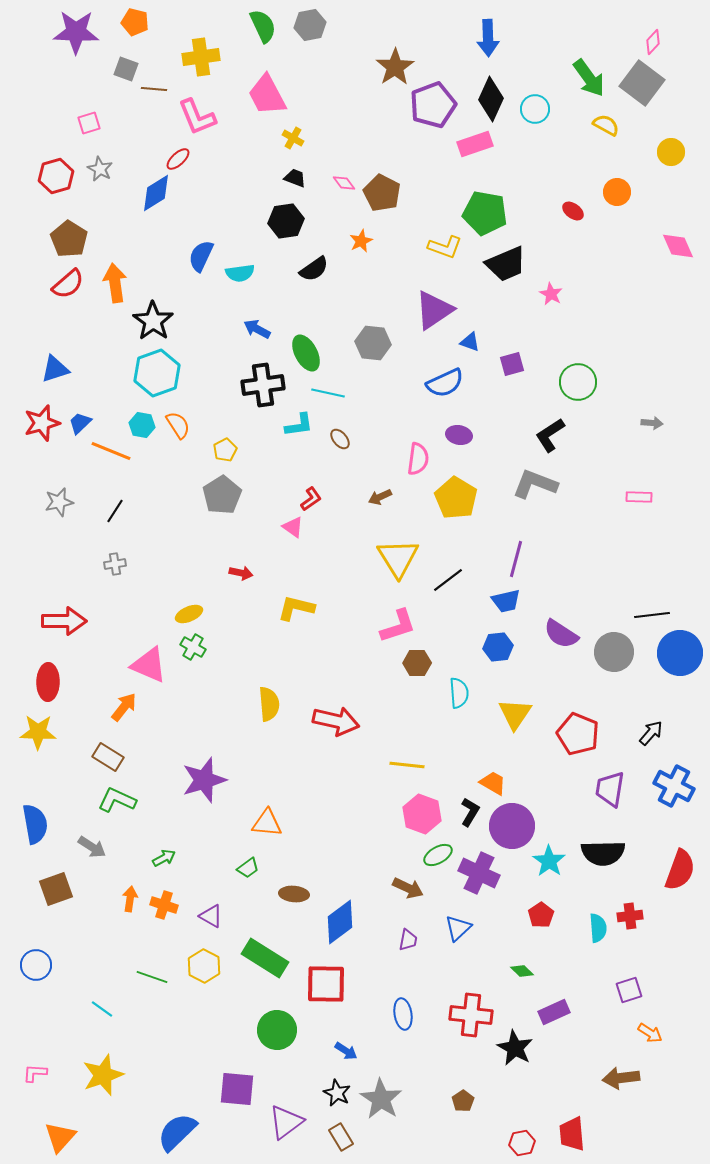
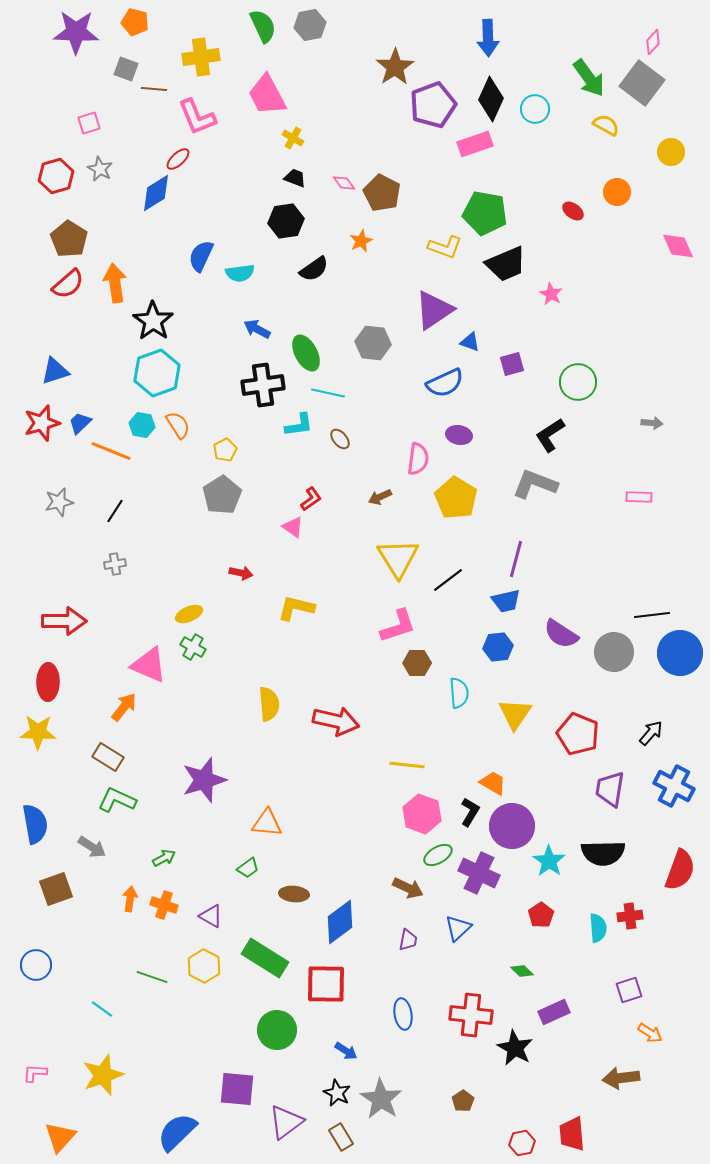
blue triangle at (55, 369): moved 2 px down
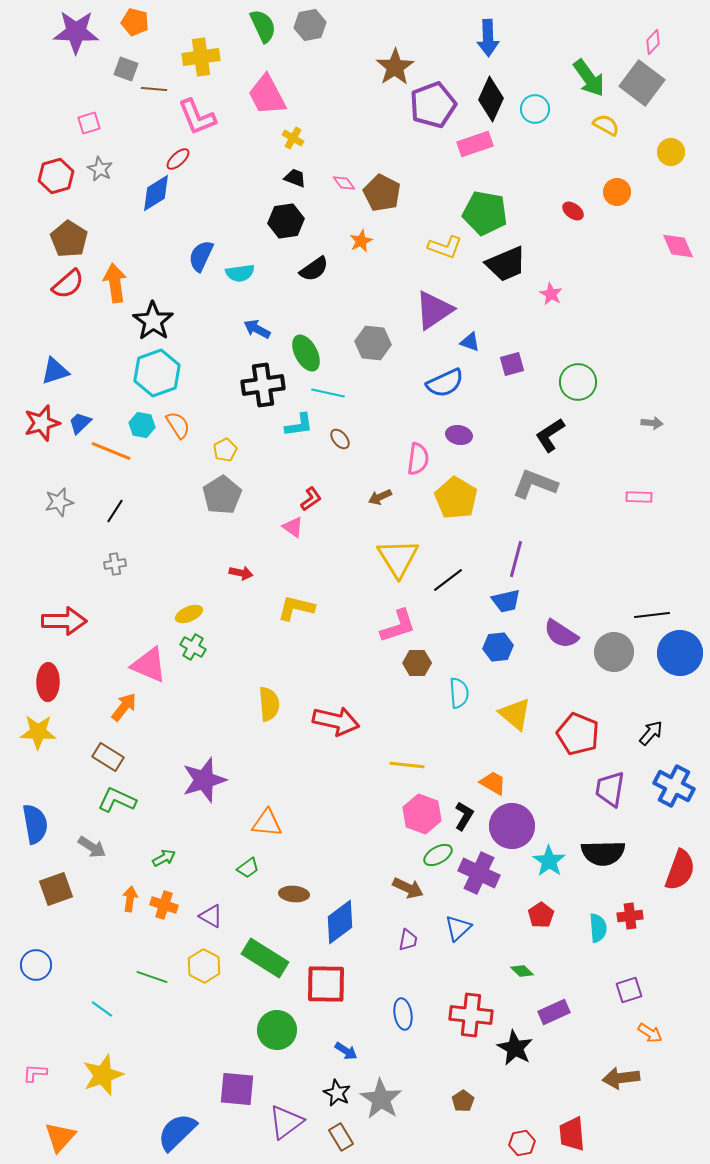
yellow triangle at (515, 714): rotated 24 degrees counterclockwise
black L-shape at (470, 812): moved 6 px left, 4 px down
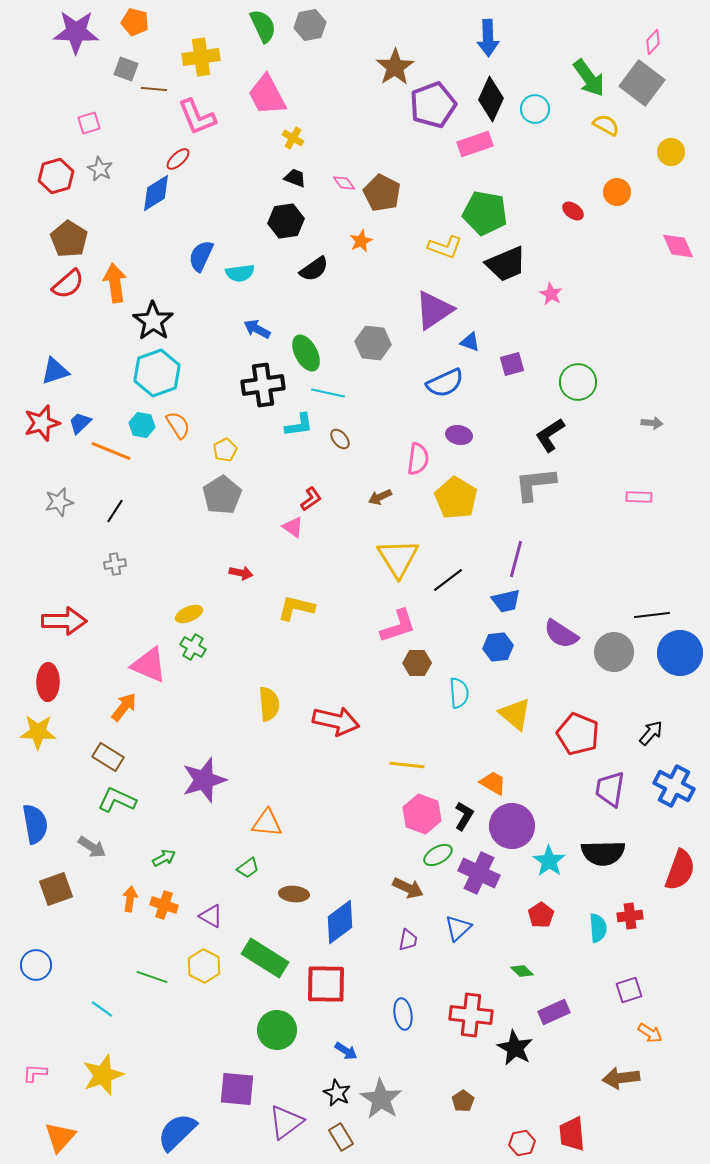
gray L-shape at (535, 484): rotated 27 degrees counterclockwise
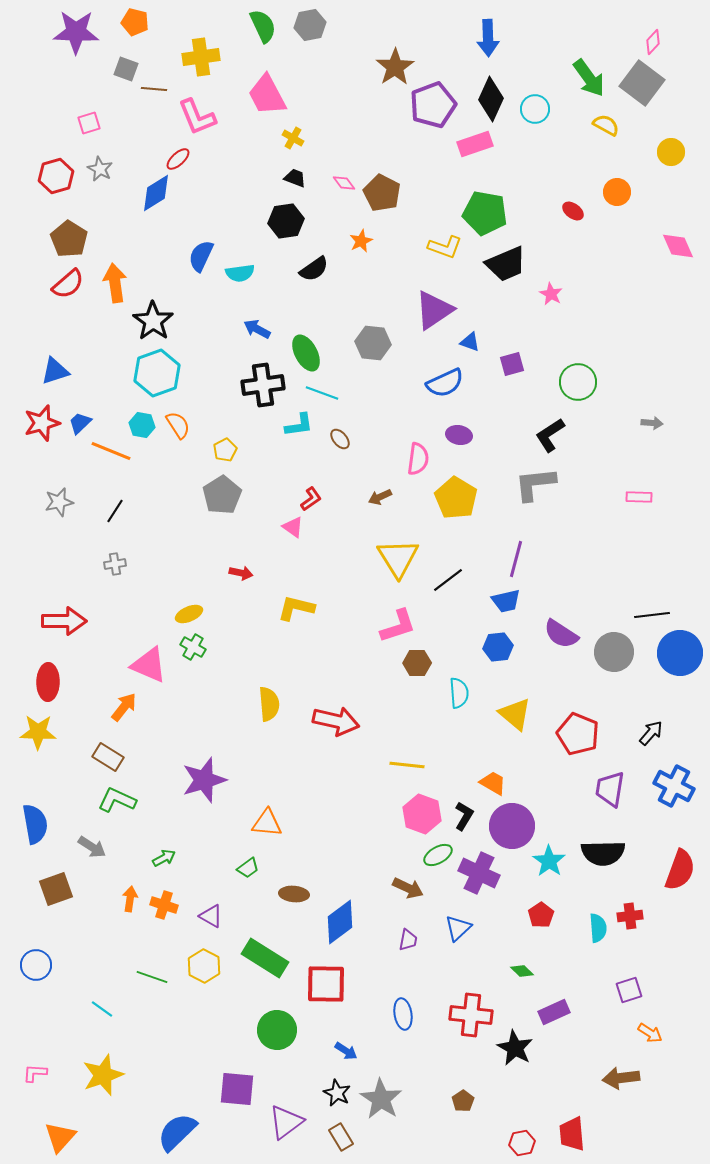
cyan line at (328, 393): moved 6 px left; rotated 8 degrees clockwise
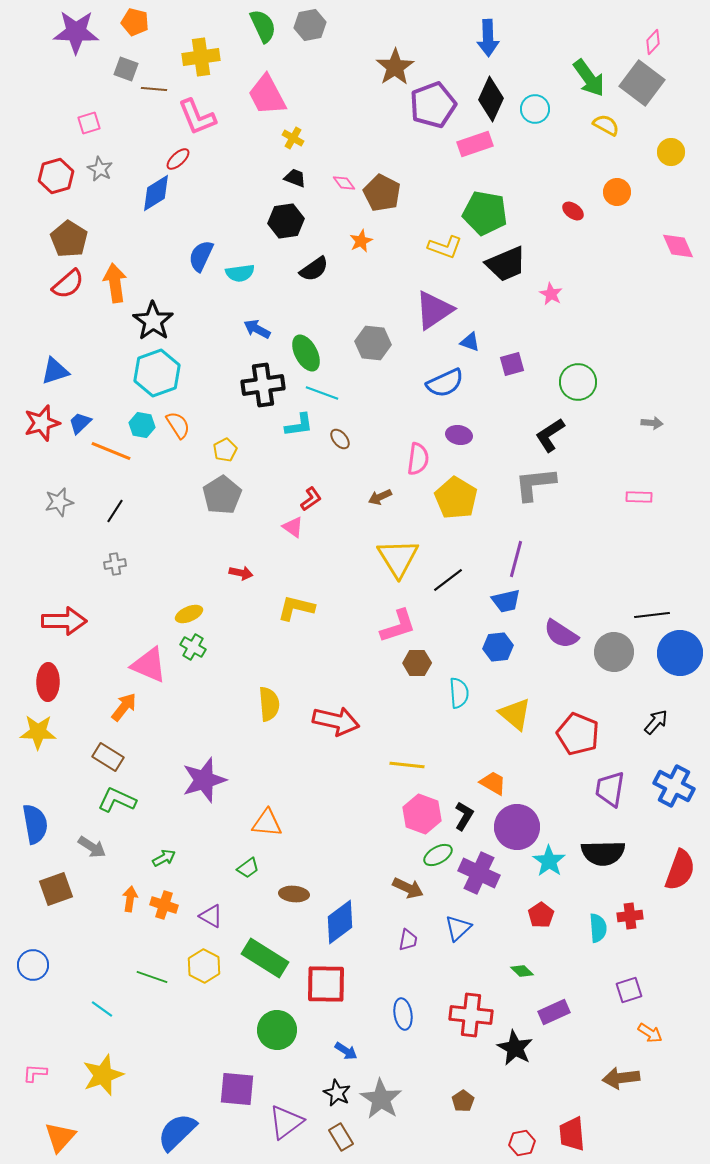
black arrow at (651, 733): moved 5 px right, 11 px up
purple circle at (512, 826): moved 5 px right, 1 px down
blue circle at (36, 965): moved 3 px left
